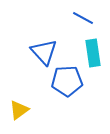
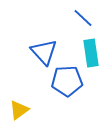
blue line: rotated 15 degrees clockwise
cyan rectangle: moved 2 px left
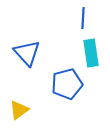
blue line: rotated 50 degrees clockwise
blue triangle: moved 17 px left, 1 px down
blue pentagon: moved 3 px down; rotated 12 degrees counterclockwise
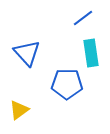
blue line: rotated 50 degrees clockwise
blue pentagon: rotated 16 degrees clockwise
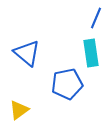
blue line: moved 13 px right; rotated 30 degrees counterclockwise
blue triangle: rotated 8 degrees counterclockwise
blue pentagon: rotated 12 degrees counterclockwise
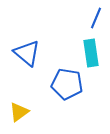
blue pentagon: rotated 20 degrees clockwise
yellow triangle: moved 2 px down
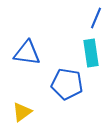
blue triangle: rotated 32 degrees counterclockwise
yellow triangle: moved 3 px right
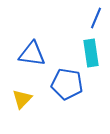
blue triangle: moved 5 px right, 1 px down
yellow triangle: moved 13 px up; rotated 10 degrees counterclockwise
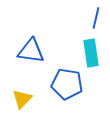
blue line: rotated 10 degrees counterclockwise
blue triangle: moved 1 px left, 3 px up
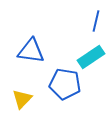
blue line: moved 3 px down
cyan rectangle: moved 4 px down; rotated 64 degrees clockwise
blue pentagon: moved 2 px left
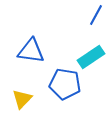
blue line: moved 6 px up; rotated 15 degrees clockwise
